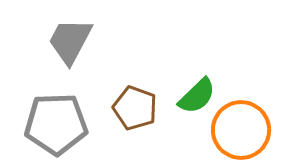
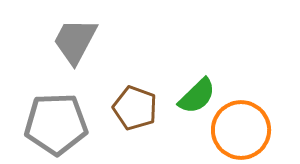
gray trapezoid: moved 5 px right
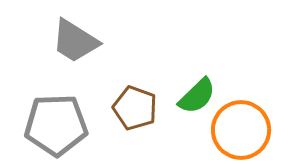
gray trapezoid: rotated 86 degrees counterclockwise
gray pentagon: moved 1 px down
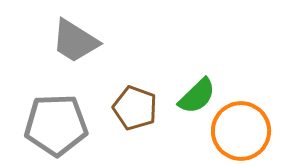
orange circle: moved 1 px down
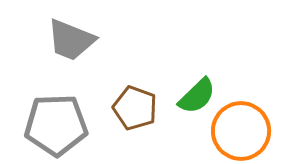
gray trapezoid: moved 4 px left, 1 px up; rotated 10 degrees counterclockwise
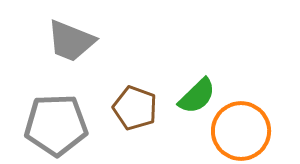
gray trapezoid: moved 1 px down
